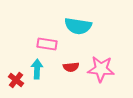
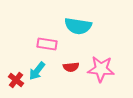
cyan arrow: moved 2 px down; rotated 144 degrees counterclockwise
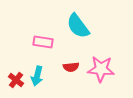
cyan semicircle: rotated 44 degrees clockwise
pink rectangle: moved 4 px left, 2 px up
cyan arrow: moved 5 px down; rotated 24 degrees counterclockwise
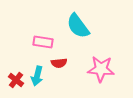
red semicircle: moved 12 px left, 4 px up
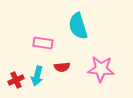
cyan semicircle: rotated 20 degrees clockwise
pink rectangle: moved 1 px down
red semicircle: moved 3 px right, 4 px down
red cross: rotated 28 degrees clockwise
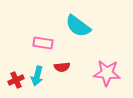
cyan semicircle: rotated 36 degrees counterclockwise
pink star: moved 6 px right, 4 px down
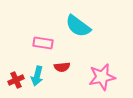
pink star: moved 5 px left, 4 px down; rotated 16 degrees counterclockwise
